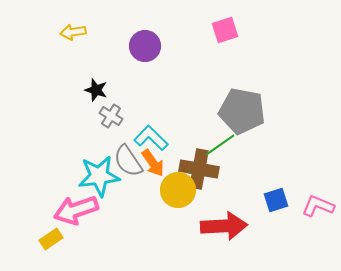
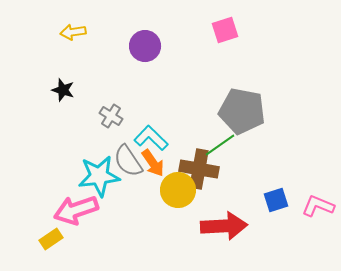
black star: moved 33 px left
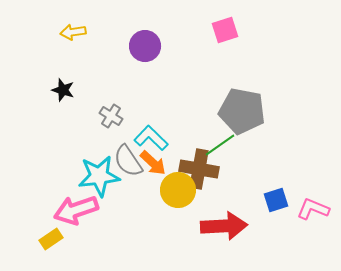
orange arrow: rotated 12 degrees counterclockwise
pink L-shape: moved 5 px left, 3 px down
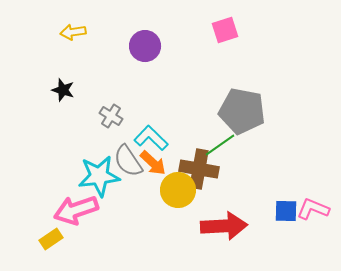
blue square: moved 10 px right, 11 px down; rotated 20 degrees clockwise
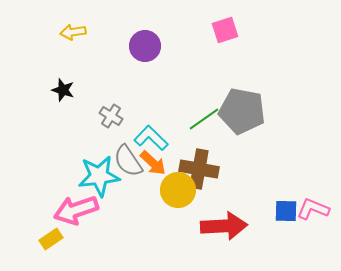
green line: moved 16 px left, 26 px up
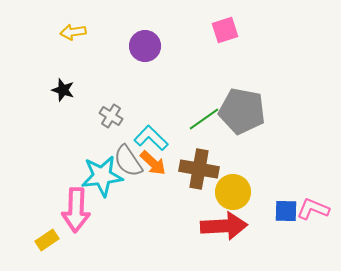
cyan star: moved 3 px right
yellow circle: moved 55 px right, 2 px down
pink arrow: rotated 69 degrees counterclockwise
yellow rectangle: moved 4 px left, 1 px down
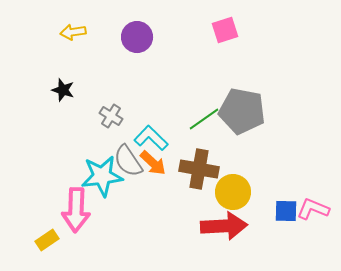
purple circle: moved 8 px left, 9 px up
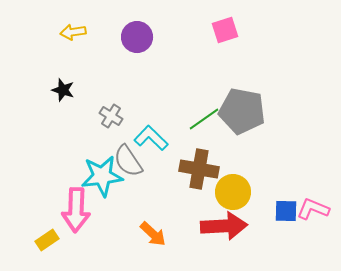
orange arrow: moved 71 px down
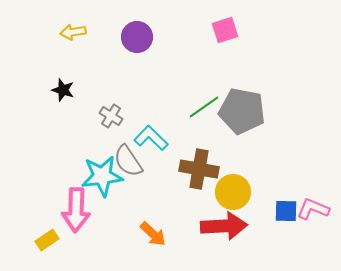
green line: moved 12 px up
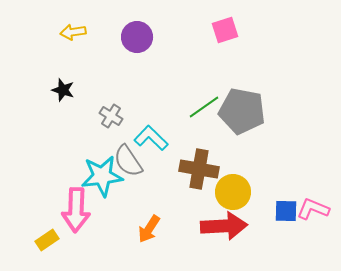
orange arrow: moved 4 px left, 5 px up; rotated 80 degrees clockwise
